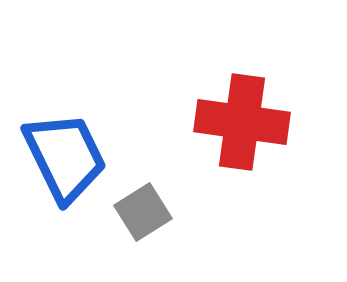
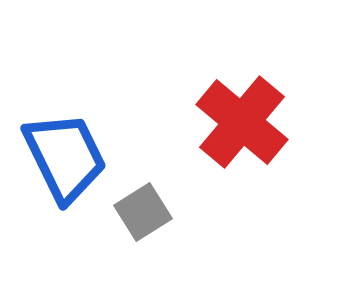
red cross: rotated 32 degrees clockwise
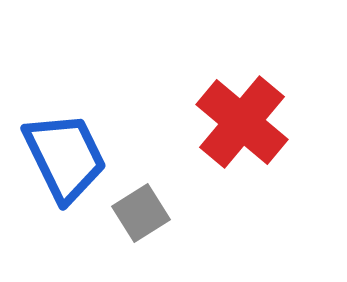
gray square: moved 2 px left, 1 px down
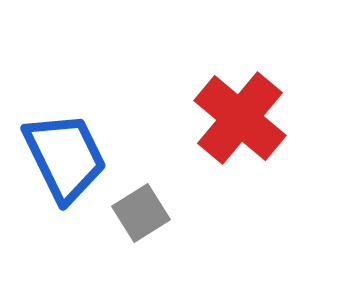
red cross: moved 2 px left, 4 px up
